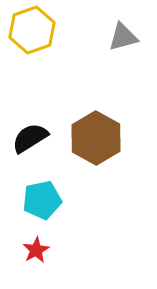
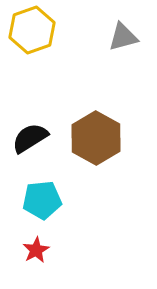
cyan pentagon: rotated 6 degrees clockwise
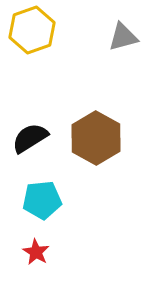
red star: moved 2 px down; rotated 12 degrees counterclockwise
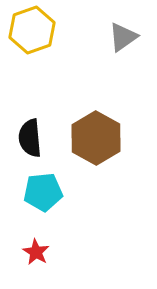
gray triangle: rotated 20 degrees counterclockwise
black semicircle: rotated 63 degrees counterclockwise
cyan pentagon: moved 1 px right, 8 px up
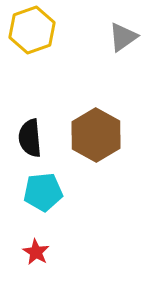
brown hexagon: moved 3 px up
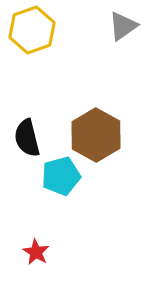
gray triangle: moved 11 px up
black semicircle: moved 3 px left; rotated 9 degrees counterclockwise
cyan pentagon: moved 18 px right, 16 px up; rotated 9 degrees counterclockwise
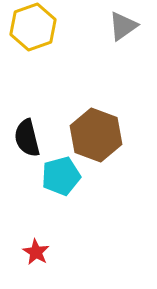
yellow hexagon: moved 1 px right, 3 px up
brown hexagon: rotated 9 degrees counterclockwise
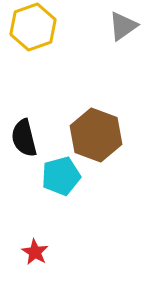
black semicircle: moved 3 px left
red star: moved 1 px left
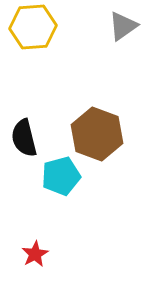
yellow hexagon: rotated 15 degrees clockwise
brown hexagon: moved 1 px right, 1 px up
red star: moved 2 px down; rotated 12 degrees clockwise
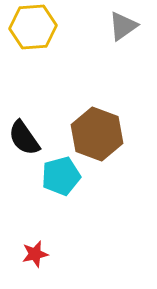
black semicircle: rotated 21 degrees counterclockwise
red star: rotated 16 degrees clockwise
